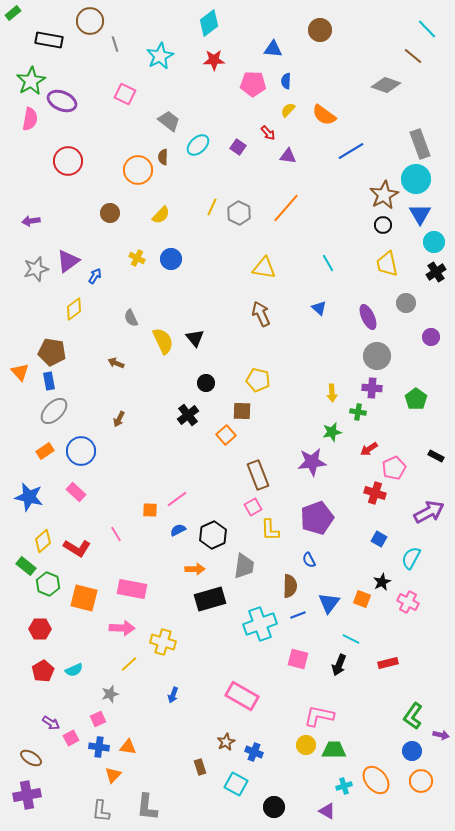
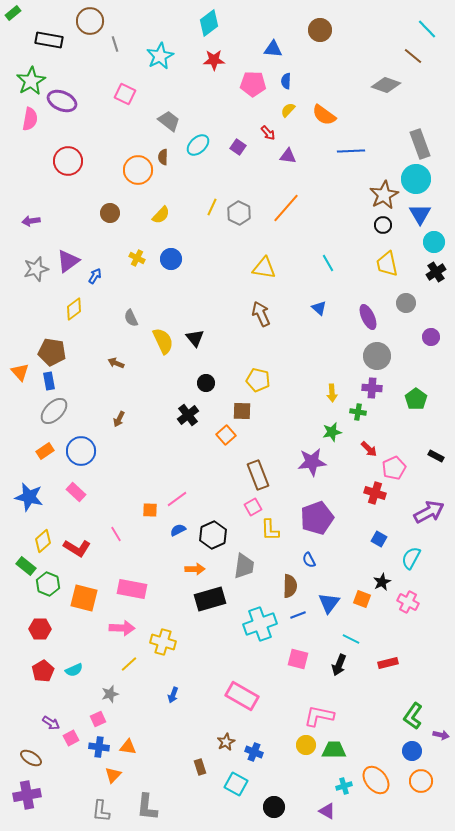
blue line at (351, 151): rotated 28 degrees clockwise
red arrow at (369, 449): rotated 102 degrees counterclockwise
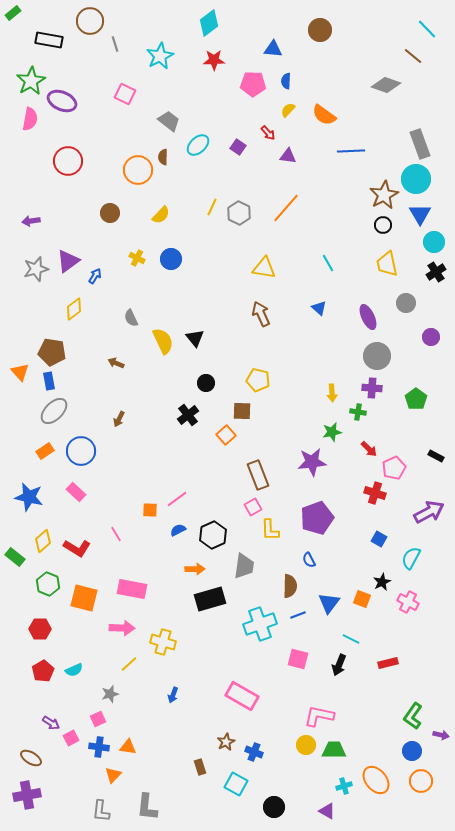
green rectangle at (26, 566): moved 11 px left, 9 px up
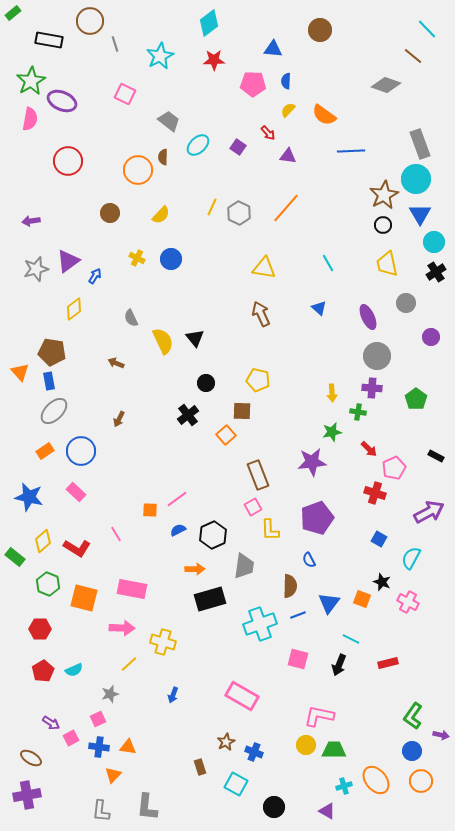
black star at (382, 582): rotated 24 degrees counterclockwise
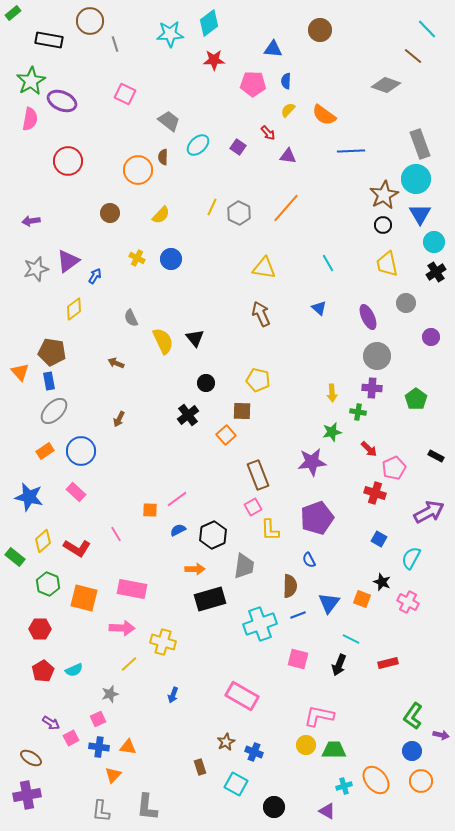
cyan star at (160, 56): moved 10 px right, 22 px up; rotated 24 degrees clockwise
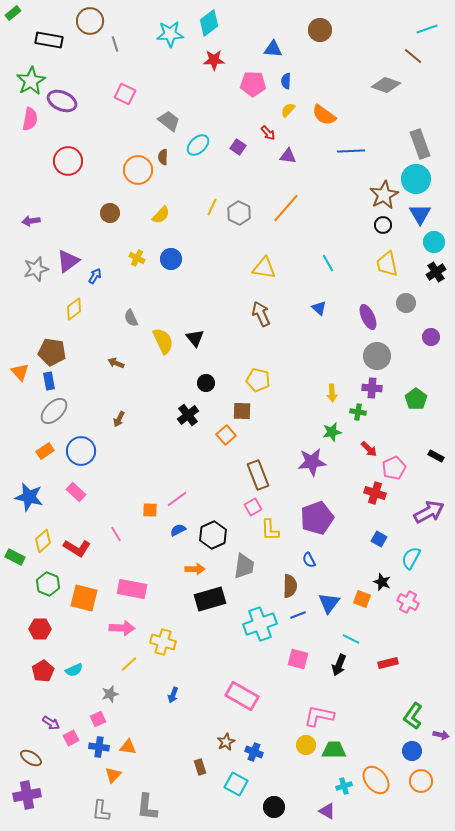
cyan line at (427, 29): rotated 65 degrees counterclockwise
green rectangle at (15, 557): rotated 12 degrees counterclockwise
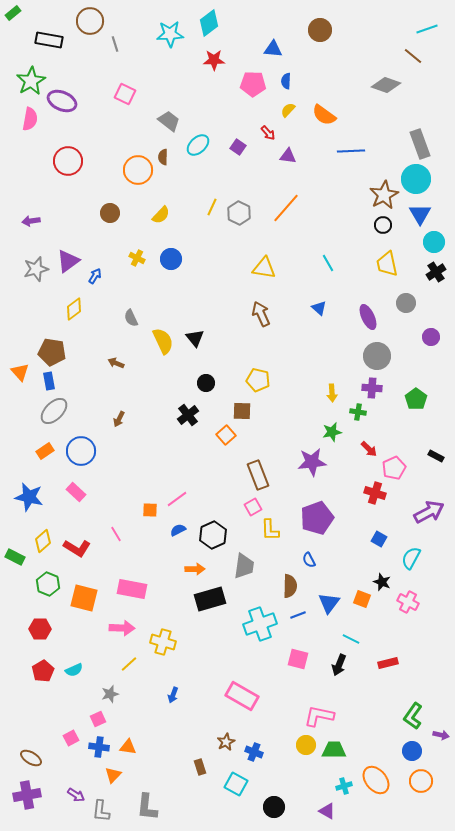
purple arrow at (51, 723): moved 25 px right, 72 px down
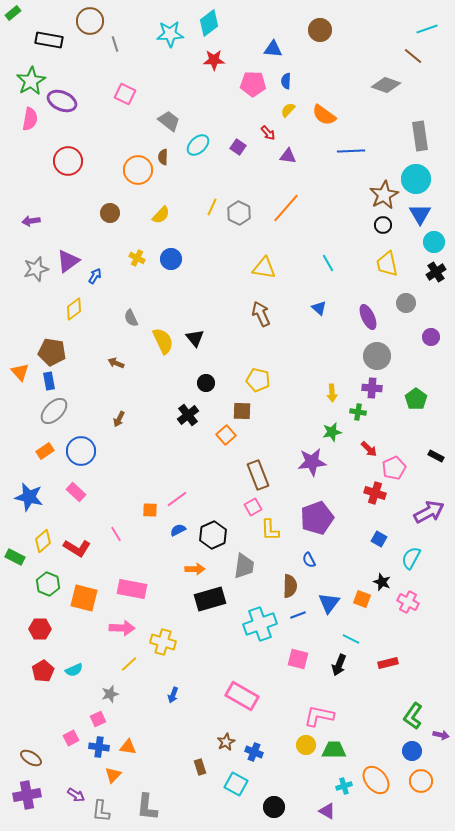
gray rectangle at (420, 144): moved 8 px up; rotated 12 degrees clockwise
